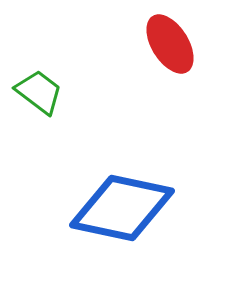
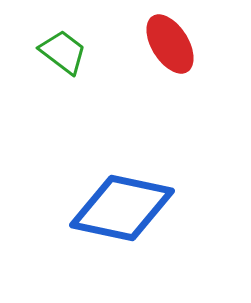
green trapezoid: moved 24 px right, 40 px up
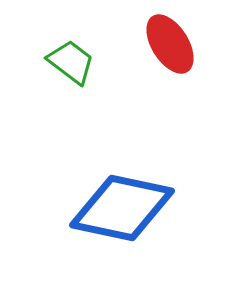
green trapezoid: moved 8 px right, 10 px down
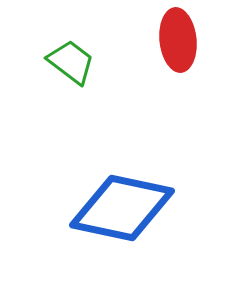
red ellipse: moved 8 px right, 4 px up; rotated 26 degrees clockwise
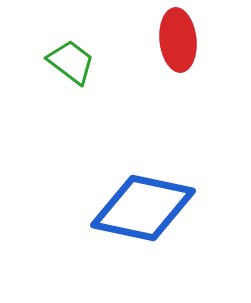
blue diamond: moved 21 px right
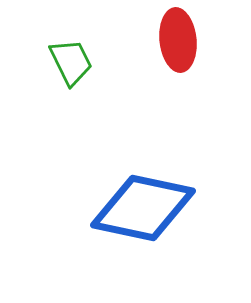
green trapezoid: rotated 27 degrees clockwise
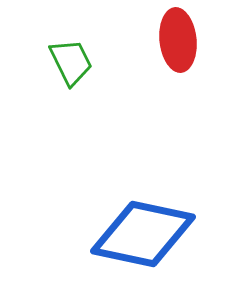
blue diamond: moved 26 px down
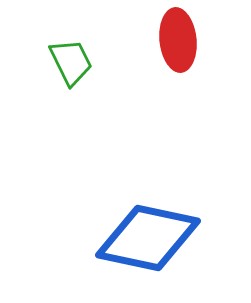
blue diamond: moved 5 px right, 4 px down
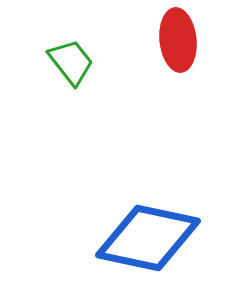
green trapezoid: rotated 12 degrees counterclockwise
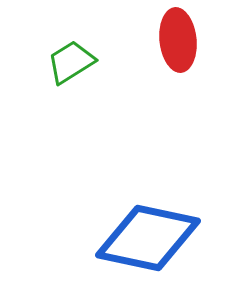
green trapezoid: rotated 84 degrees counterclockwise
